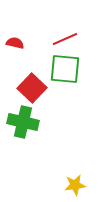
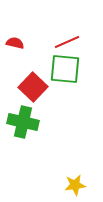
red line: moved 2 px right, 3 px down
red square: moved 1 px right, 1 px up
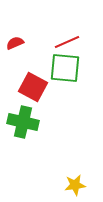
red semicircle: rotated 36 degrees counterclockwise
green square: moved 1 px up
red square: rotated 16 degrees counterclockwise
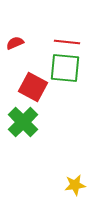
red line: rotated 30 degrees clockwise
green cross: rotated 32 degrees clockwise
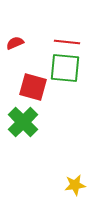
red square: rotated 12 degrees counterclockwise
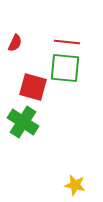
red semicircle: rotated 138 degrees clockwise
green cross: rotated 12 degrees counterclockwise
yellow star: rotated 20 degrees clockwise
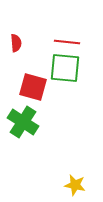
red semicircle: moved 1 px right; rotated 30 degrees counterclockwise
